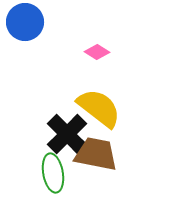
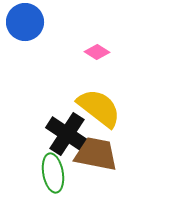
black cross: rotated 12 degrees counterclockwise
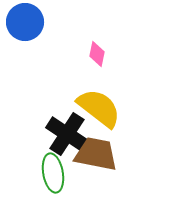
pink diamond: moved 2 px down; rotated 70 degrees clockwise
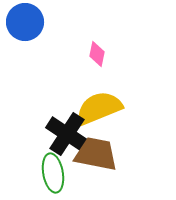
yellow semicircle: rotated 60 degrees counterclockwise
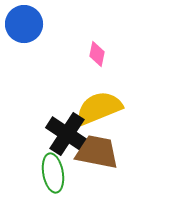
blue circle: moved 1 px left, 2 px down
brown trapezoid: moved 1 px right, 2 px up
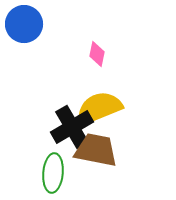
black cross: moved 5 px right, 7 px up; rotated 27 degrees clockwise
brown trapezoid: moved 1 px left, 2 px up
green ellipse: rotated 15 degrees clockwise
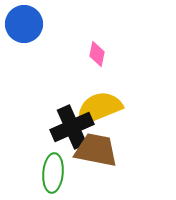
black cross: rotated 6 degrees clockwise
